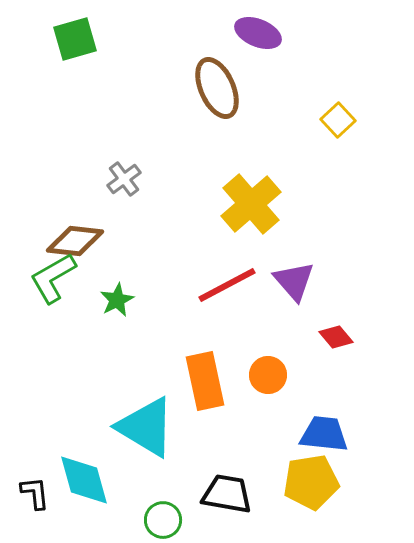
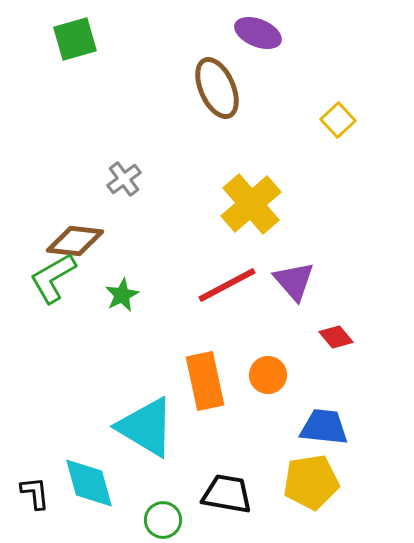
green star: moved 5 px right, 5 px up
blue trapezoid: moved 7 px up
cyan diamond: moved 5 px right, 3 px down
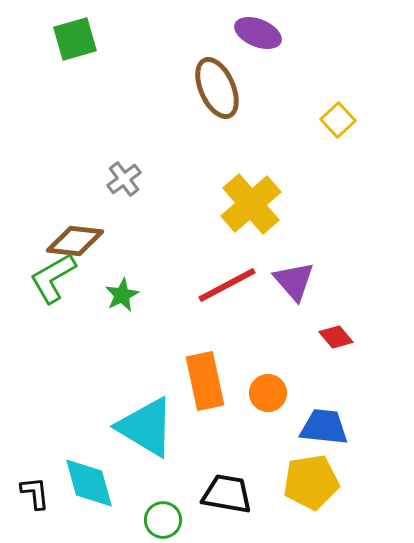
orange circle: moved 18 px down
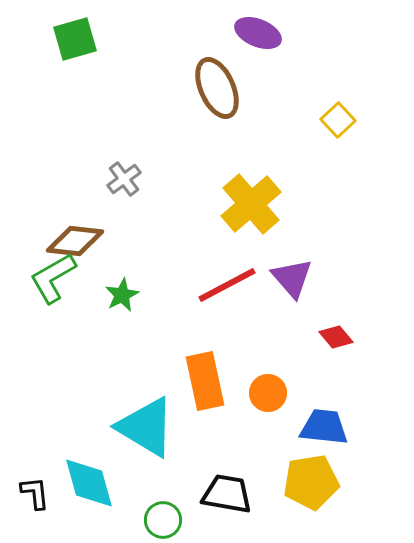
purple triangle: moved 2 px left, 3 px up
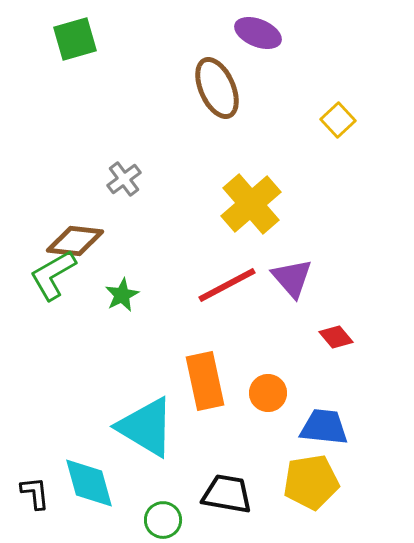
green L-shape: moved 3 px up
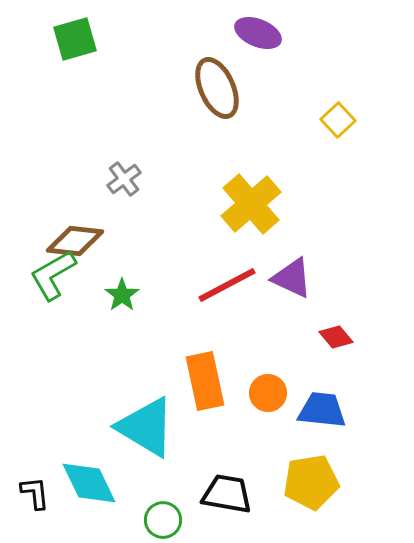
purple triangle: rotated 24 degrees counterclockwise
green star: rotated 8 degrees counterclockwise
blue trapezoid: moved 2 px left, 17 px up
cyan diamond: rotated 10 degrees counterclockwise
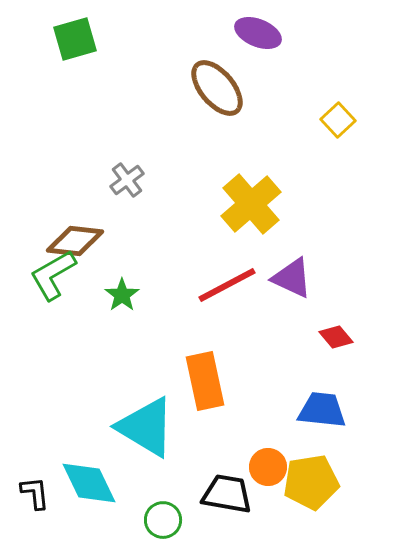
brown ellipse: rotated 16 degrees counterclockwise
gray cross: moved 3 px right, 1 px down
orange circle: moved 74 px down
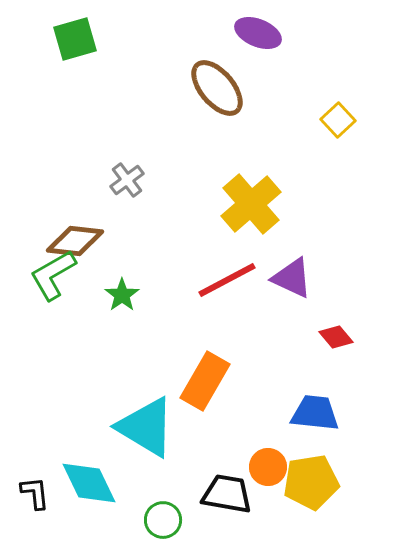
red line: moved 5 px up
orange rectangle: rotated 42 degrees clockwise
blue trapezoid: moved 7 px left, 3 px down
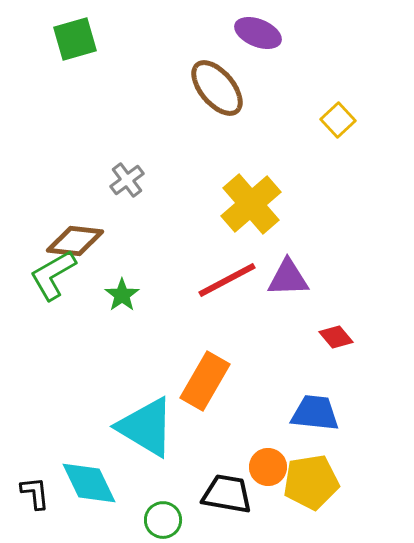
purple triangle: moved 4 px left; rotated 27 degrees counterclockwise
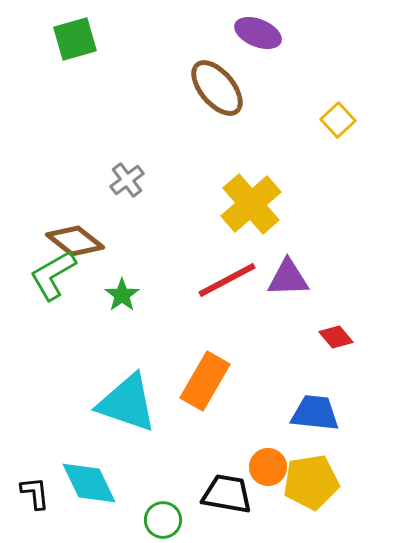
brown diamond: rotated 32 degrees clockwise
cyan triangle: moved 19 px left, 24 px up; rotated 12 degrees counterclockwise
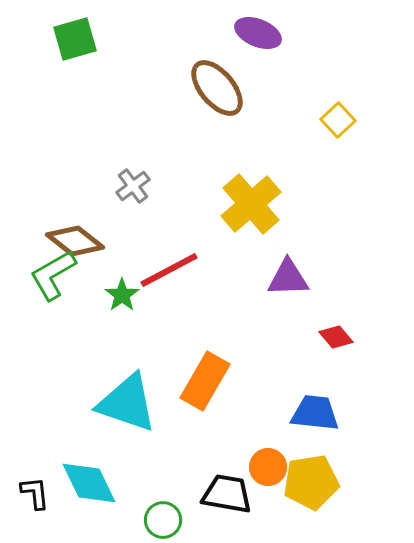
gray cross: moved 6 px right, 6 px down
red line: moved 58 px left, 10 px up
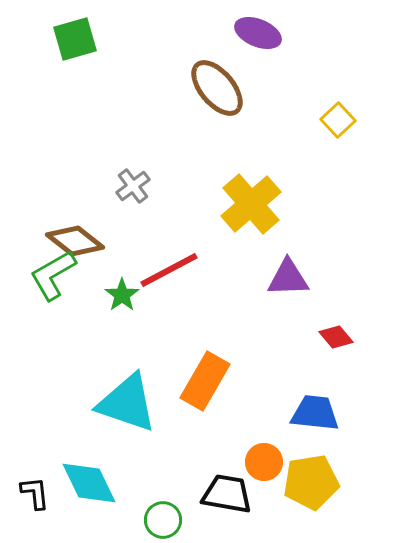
orange circle: moved 4 px left, 5 px up
